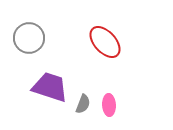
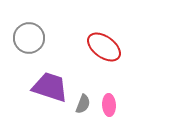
red ellipse: moved 1 px left, 5 px down; rotated 12 degrees counterclockwise
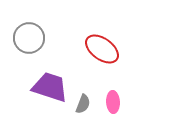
red ellipse: moved 2 px left, 2 px down
pink ellipse: moved 4 px right, 3 px up
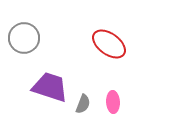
gray circle: moved 5 px left
red ellipse: moved 7 px right, 5 px up
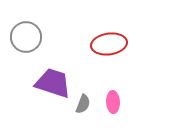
gray circle: moved 2 px right, 1 px up
red ellipse: rotated 44 degrees counterclockwise
purple trapezoid: moved 3 px right, 4 px up
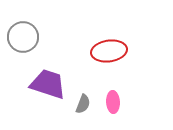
gray circle: moved 3 px left
red ellipse: moved 7 px down
purple trapezoid: moved 5 px left, 1 px down
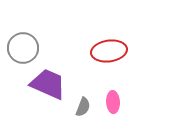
gray circle: moved 11 px down
purple trapezoid: rotated 6 degrees clockwise
gray semicircle: moved 3 px down
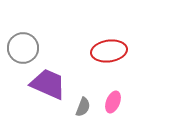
pink ellipse: rotated 25 degrees clockwise
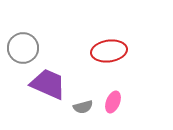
gray semicircle: rotated 54 degrees clockwise
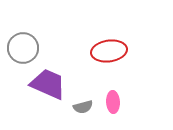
pink ellipse: rotated 25 degrees counterclockwise
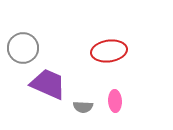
pink ellipse: moved 2 px right, 1 px up
gray semicircle: rotated 18 degrees clockwise
